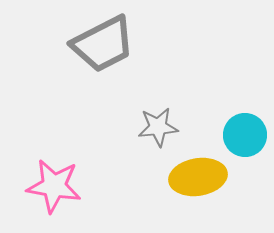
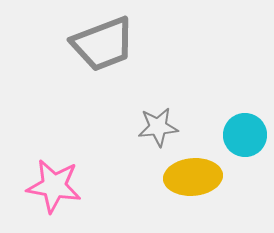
gray trapezoid: rotated 6 degrees clockwise
yellow ellipse: moved 5 px left; rotated 4 degrees clockwise
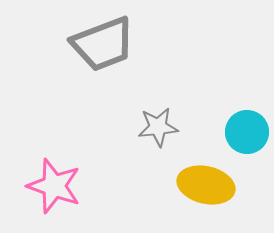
cyan circle: moved 2 px right, 3 px up
yellow ellipse: moved 13 px right, 8 px down; rotated 18 degrees clockwise
pink star: rotated 10 degrees clockwise
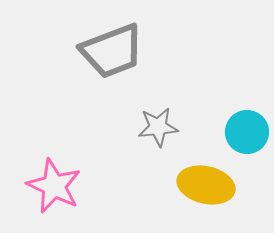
gray trapezoid: moved 9 px right, 7 px down
pink star: rotated 6 degrees clockwise
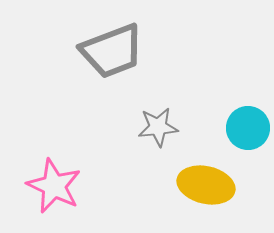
cyan circle: moved 1 px right, 4 px up
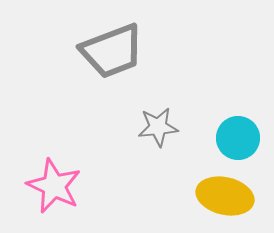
cyan circle: moved 10 px left, 10 px down
yellow ellipse: moved 19 px right, 11 px down
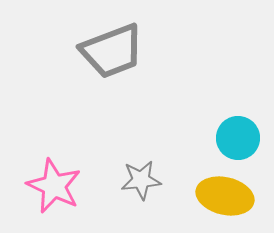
gray star: moved 17 px left, 53 px down
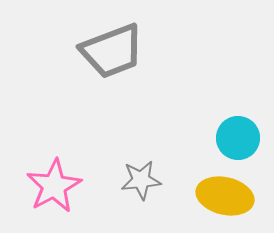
pink star: rotated 18 degrees clockwise
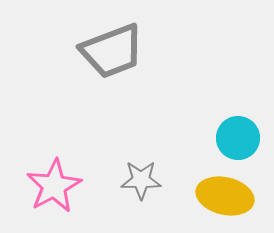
gray star: rotated 6 degrees clockwise
